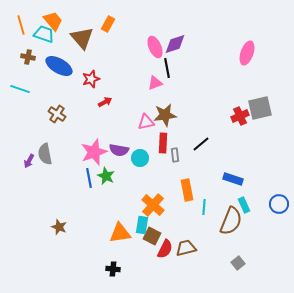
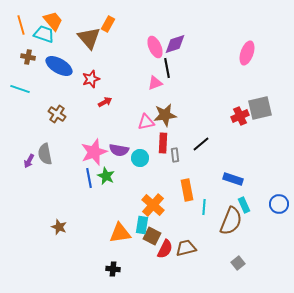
brown triangle at (82, 38): moved 7 px right
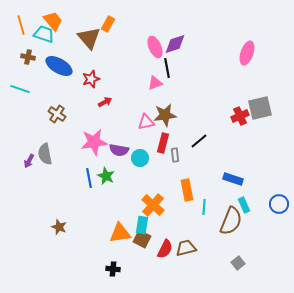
red rectangle at (163, 143): rotated 12 degrees clockwise
black line at (201, 144): moved 2 px left, 3 px up
pink star at (94, 152): moved 10 px up; rotated 12 degrees clockwise
brown square at (152, 236): moved 10 px left, 3 px down
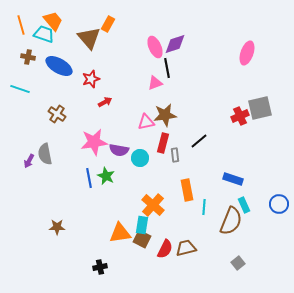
brown star at (59, 227): moved 2 px left; rotated 21 degrees counterclockwise
black cross at (113, 269): moved 13 px left, 2 px up; rotated 16 degrees counterclockwise
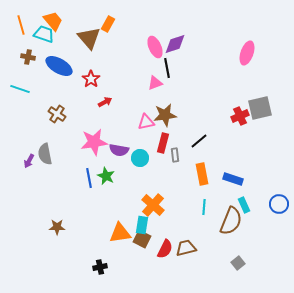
red star at (91, 79): rotated 18 degrees counterclockwise
orange rectangle at (187, 190): moved 15 px right, 16 px up
